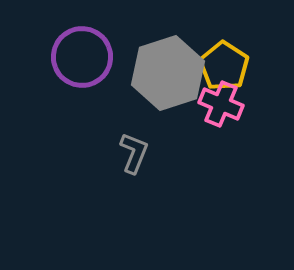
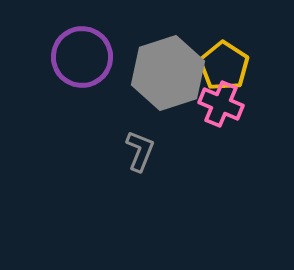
gray L-shape: moved 6 px right, 2 px up
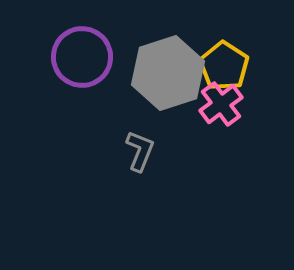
pink cross: rotated 30 degrees clockwise
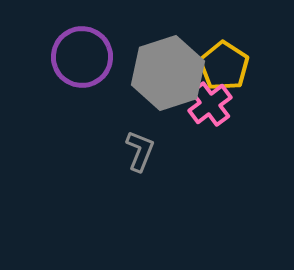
pink cross: moved 11 px left
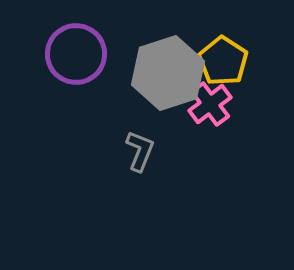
purple circle: moved 6 px left, 3 px up
yellow pentagon: moved 1 px left, 5 px up
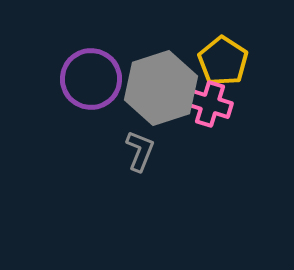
purple circle: moved 15 px right, 25 px down
gray hexagon: moved 7 px left, 15 px down
pink cross: rotated 36 degrees counterclockwise
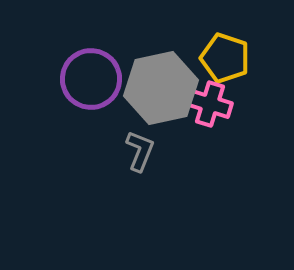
yellow pentagon: moved 2 px right, 3 px up; rotated 15 degrees counterclockwise
gray hexagon: rotated 6 degrees clockwise
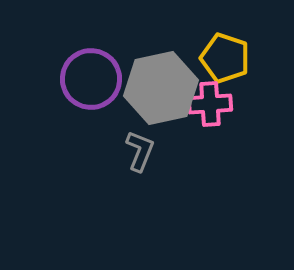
pink cross: rotated 21 degrees counterclockwise
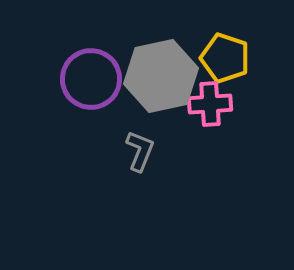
gray hexagon: moved 12 px up
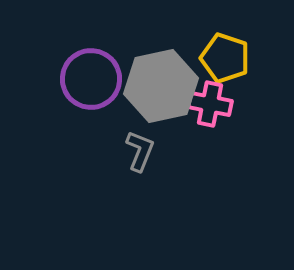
gray hexagon: moved 10 px down
pink cross: rotated 15 degrees clockwise
